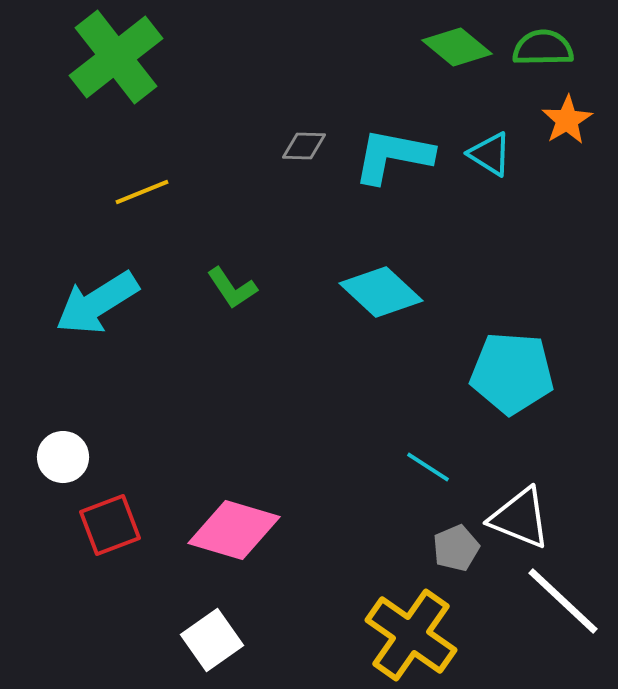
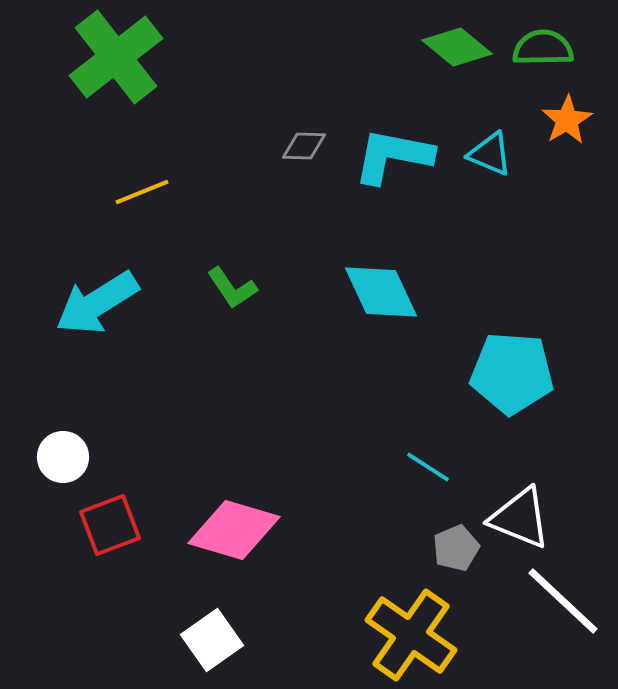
cyan triangle: rotated 9 degrees counterclockwise
cyan diamond: rotated 22 degrees clockwise
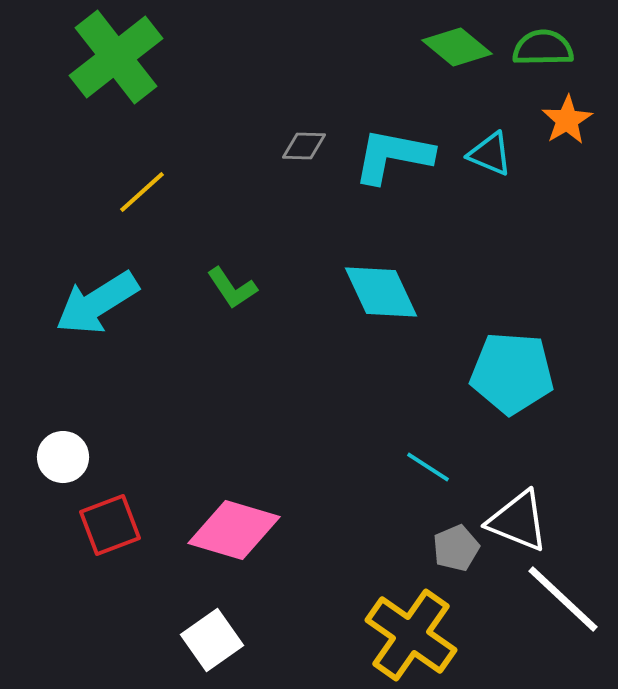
yellow line: rotated 20 degrees counterclockwise
white triangle: moved 2 px left, 3 px down
white line: moved 2 px up
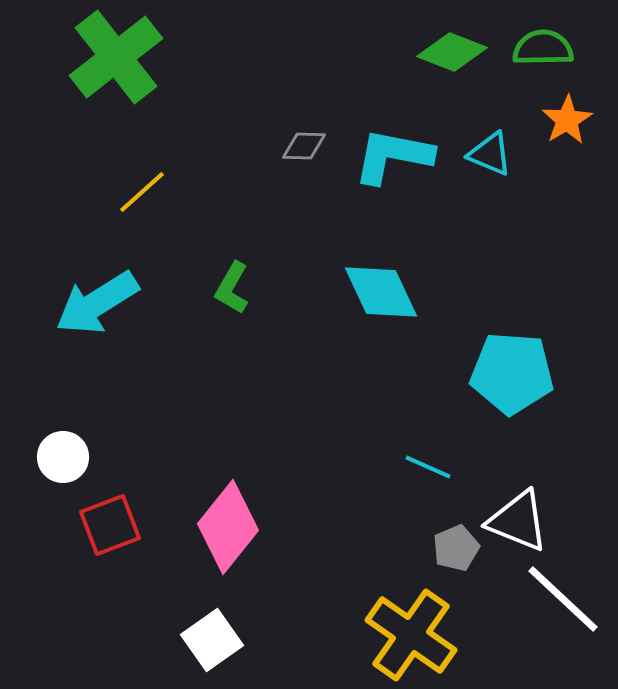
green diamond: moved 5 px left, 5 px down; rotated 18 degrees counterclockwise
green L-shape: rotated 64 degrees clockwise
cyan line: rotated 9 degrees counterclockwise
pink diamond: moved 6 px left, 3 px up; rotated 68 degrees counterclockwise
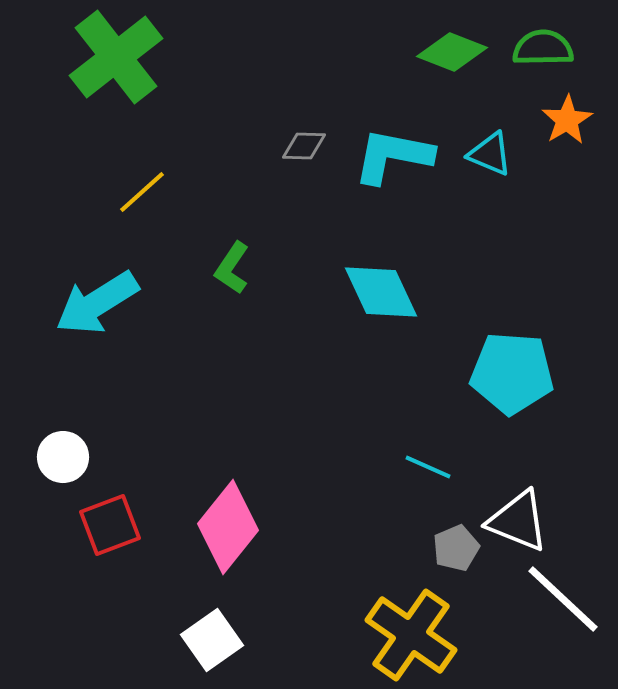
green L-shape: moved 20 px up; rotated 4 degrees clockwise
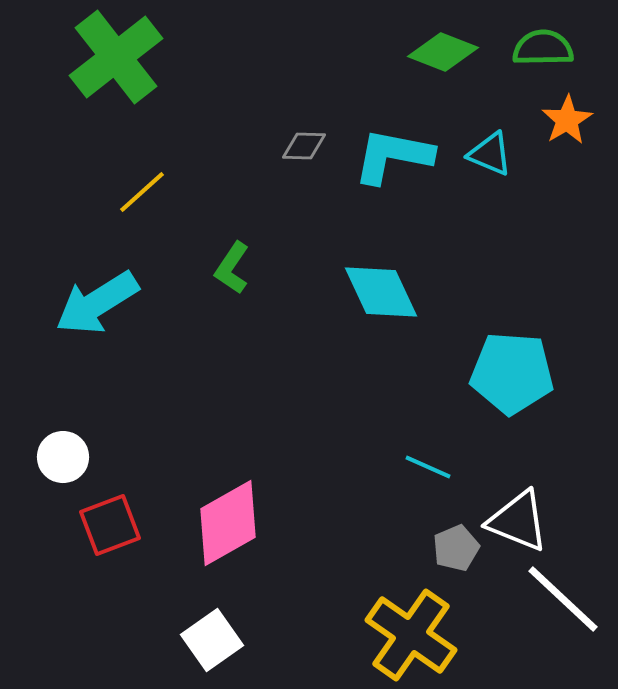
green diamond: moved 9 px left
pink diamond: moved 4 px up; rotated 22 degrees clockwise
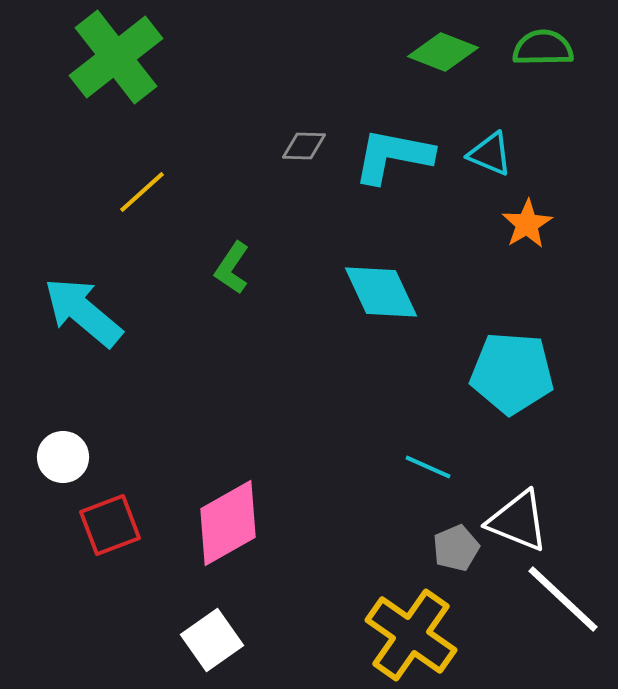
orange star: moved 40 px left, 104 px down
cyan arrow: moved 14 px left, 9 px down; rotated 72 degrees clockwise
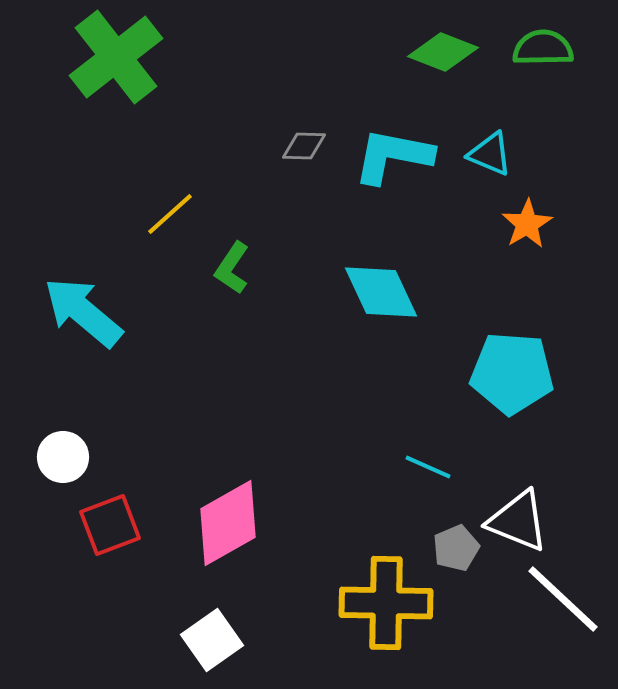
yellow line: moved 28 px right, 22 px down
yellow cross: moved 25 px left, 32 px up; rotated 34 degrees counterclockwise
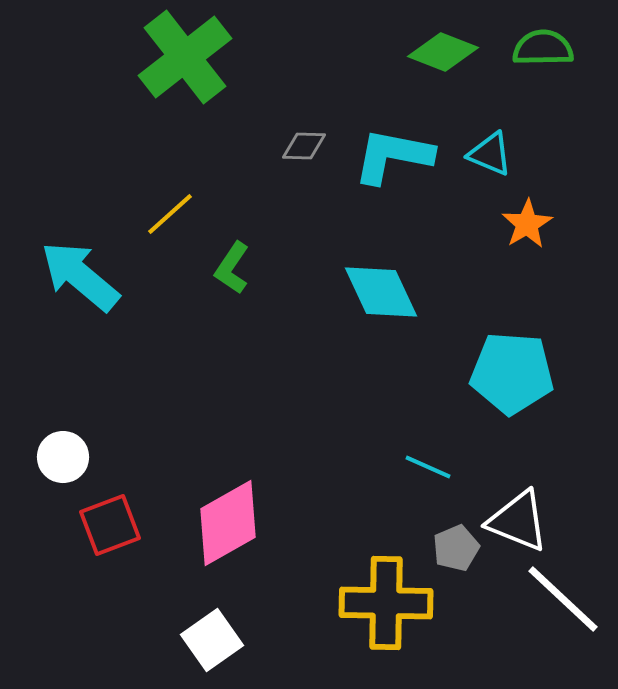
green cross: moved 69 px right
cyan arrow: moved 3 px left, 36 px up
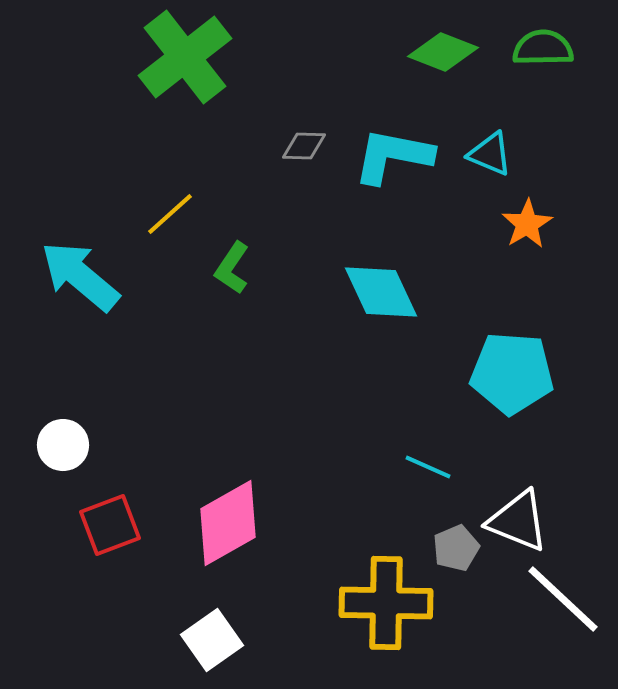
white circle: moved 12 px up
